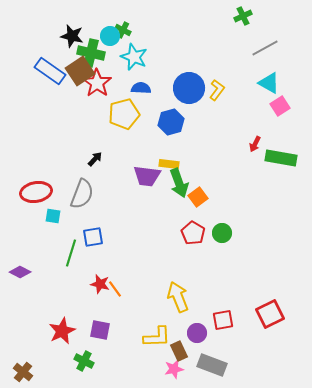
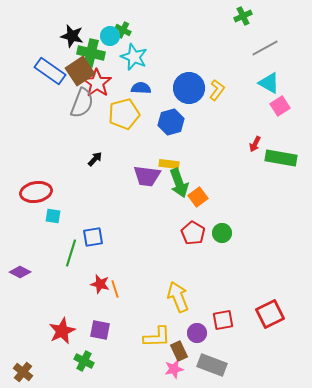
gray semicircle at (82, 194): moved 91 px up
orange line at (115, 289): rotated 18 degrees clockwise
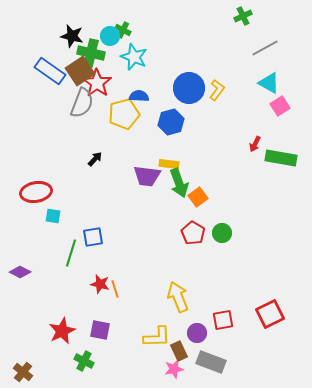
blue semicircle at (141, 88): moved 2 px left, 8 px down
gray rectangle at (212, 365): moved 1 px left, 3 px up
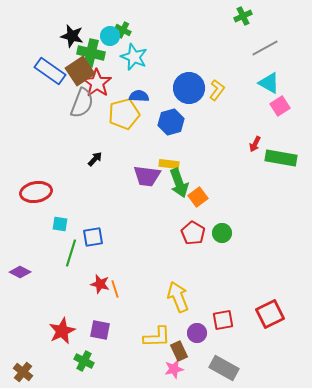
cyan square at (53, 216): moved 7 px right, 8 px down
gray rectangle at (211, 362): moved 13 px right, 6 px down; rotated 8 degrees clockwise
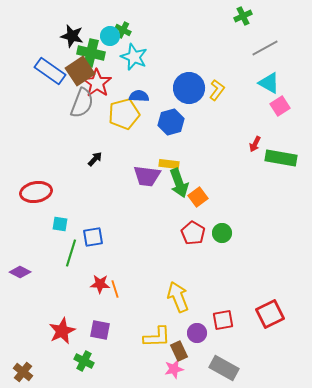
red star at (100, 284): rotated 12 degrees counterclockwise
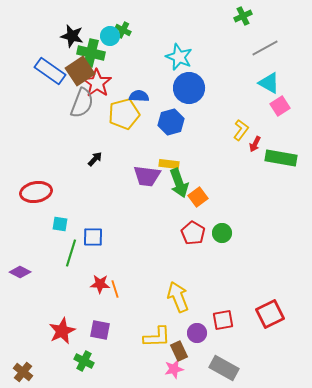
cyan star at (134, 57): moved 45 px right
yellow L-shape at (217, 90): moved 24 px right, 40 px down
blue square at (93, 237): rotated 10 degrees clockwise
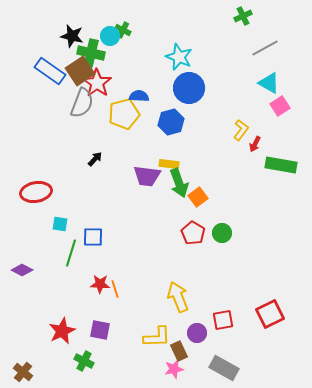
green rectangle at (281, 158): moved 7 px down
purple diamond at (20, 272): moved 2 px right, 2 px up
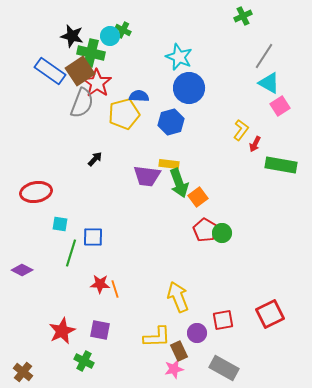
gray line at (265, 48): moved 1 px left, 8 px down; rotated 28 degrees counterclockwise
red pentagon at (193, 233): moved 12 px right, 3 px up
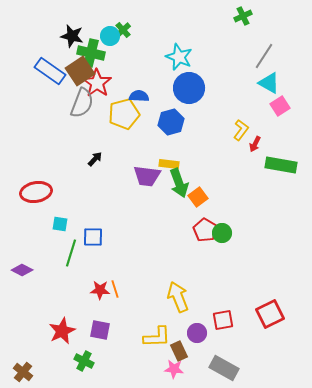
green cross at (123, 30): rotated 21 degrees clockwise
red star at (100, 284): moved 6 px down
pink star at (174, 369): rotated 18 degrees clockwise
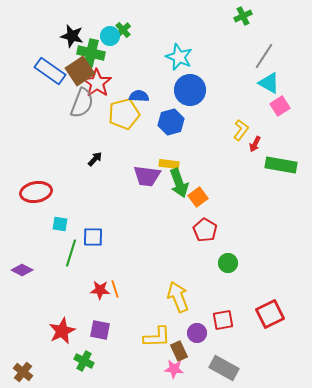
blue circle at (189, 88): moved 1 px right, 2 px down
green circle at (222, 233): moved 6 px right, 30 px down
